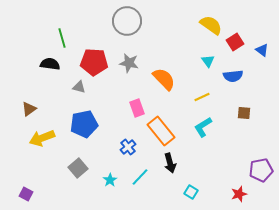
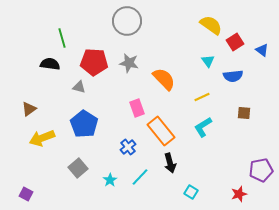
blue pentagon: rotated 28 degrees counterclockwise
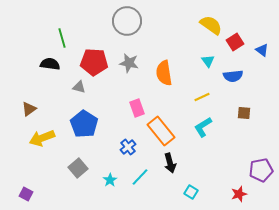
orange semicircle: moved 6 px up; rotated 145 degrees counterclockwise
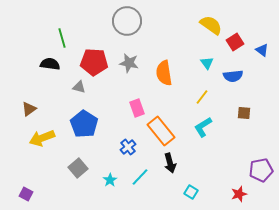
cyan triangle: moved 1 px left, 2 px down
yellow line: rotated 28 degrees counterclockwise
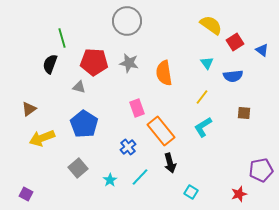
black semicircle: rotated 78 degrees counterclockwise
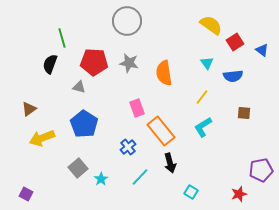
cyan star: moved 9 px left, 1 px up
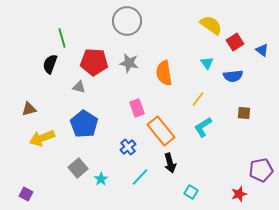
yellow line: moved 4 px left, 2 px down
brown triangle: rotated 21 degrees clockwise
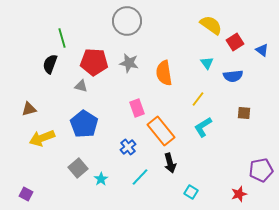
gray triangle: moved 2 px right, 1 px up
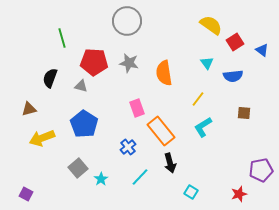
black semicircle: moved 14 px down
